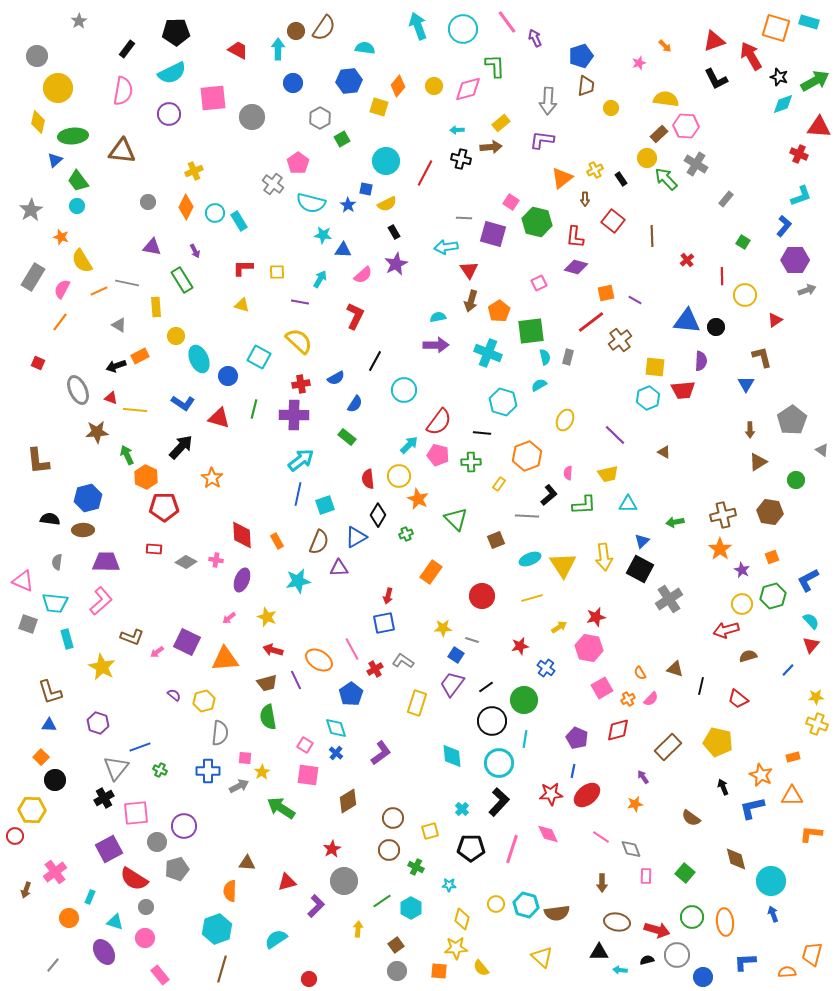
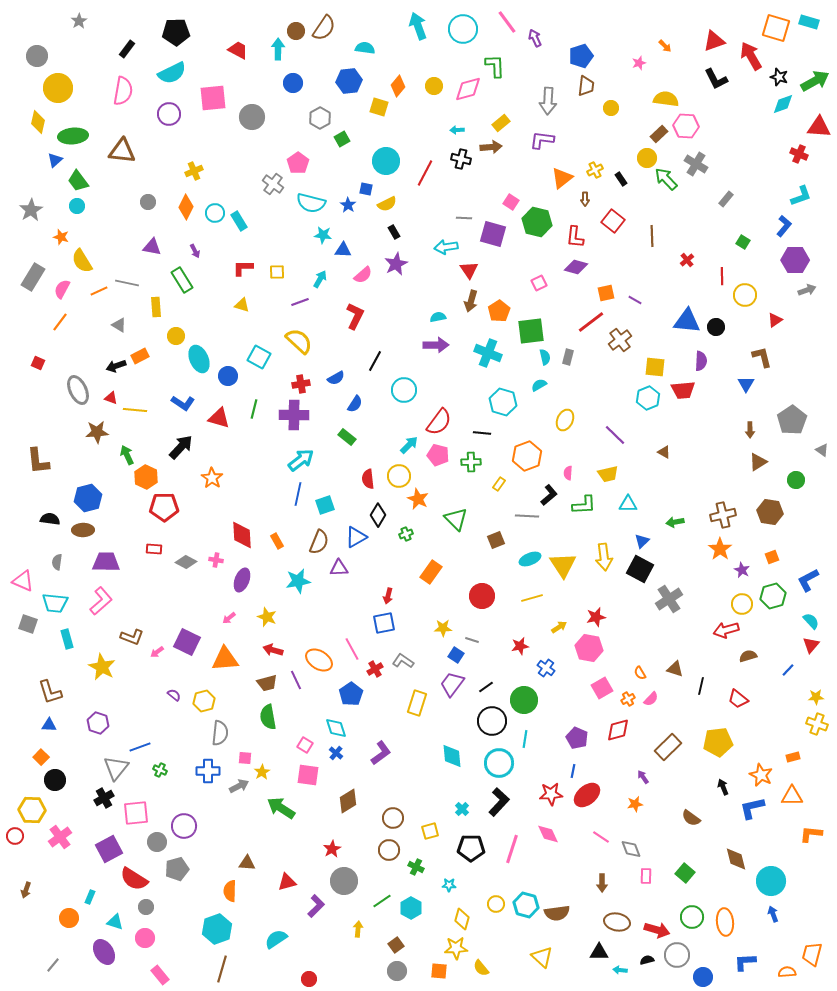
purple line at (300, 302): rotated 30 degrees counterclockwise
yellow pentagon at (718, 742): rotated 20 degrees counterclockwise
pink cross at (55, 872): moved 5 px right, 35 px up
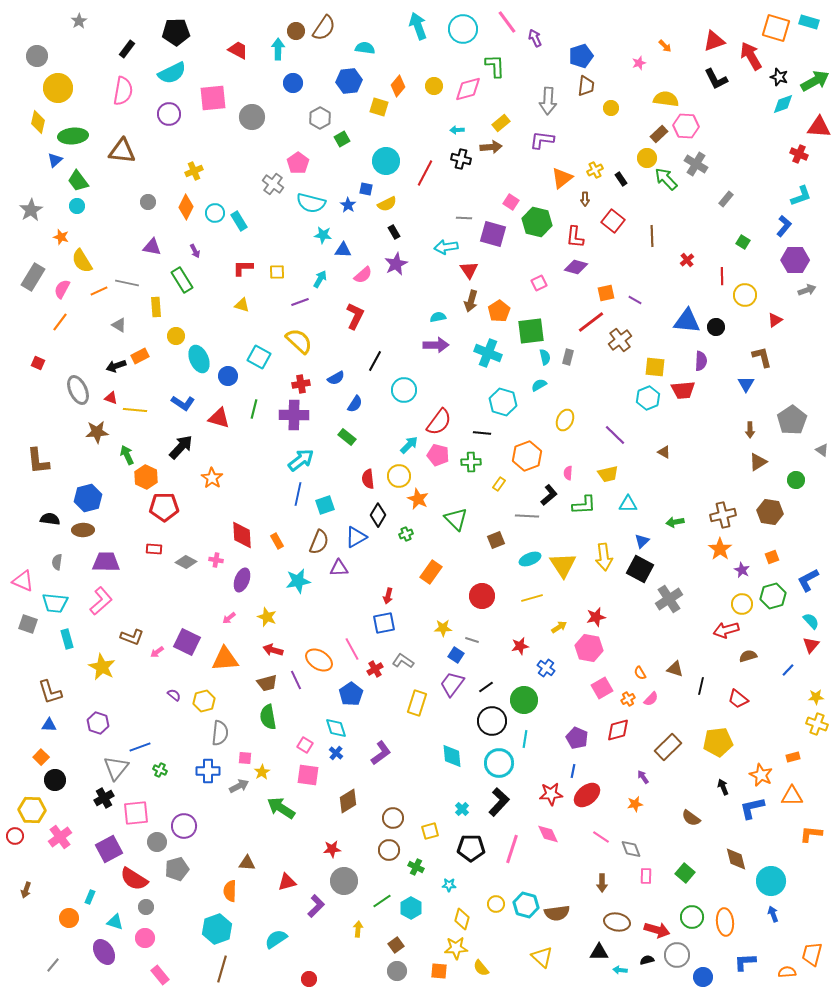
red star at (332, 849): rotated 24 degrees clockwise
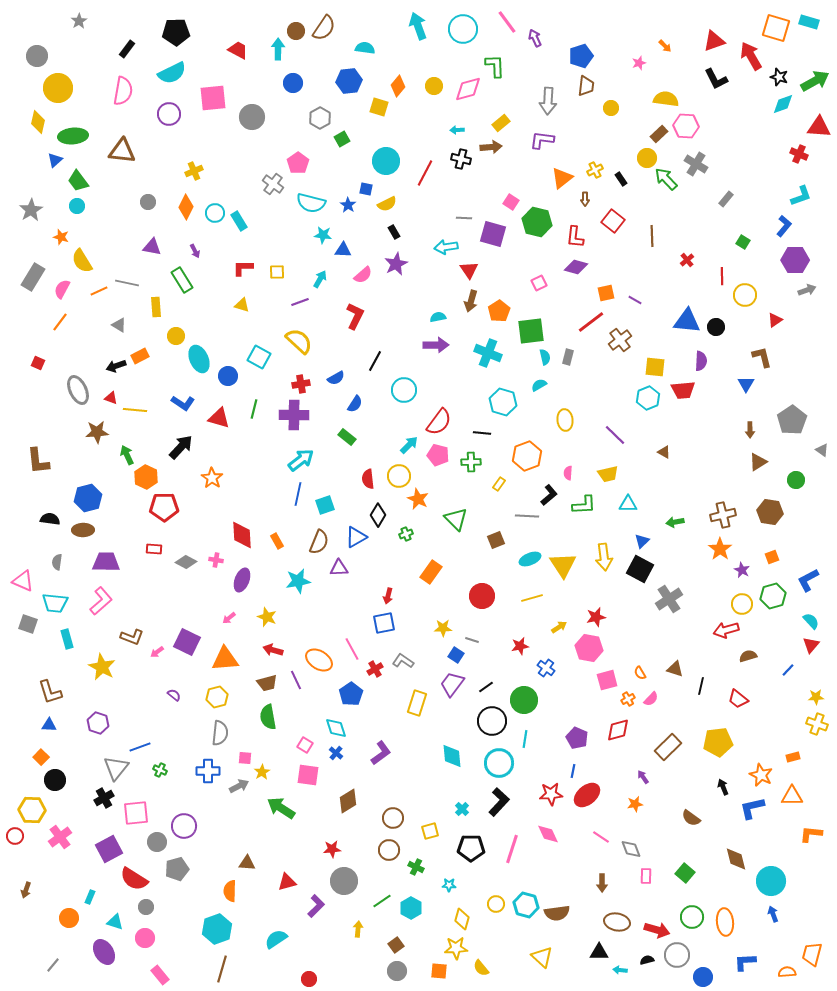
yellow ellipse at (565, 420): rotated 30 degrees counterclockwise
pink square at (602, 688): moved 5 px right, 8 px up; rotated 15 degrees clockwise
yellow hexagon at (204, 701): moved 13 px right, 4 px up
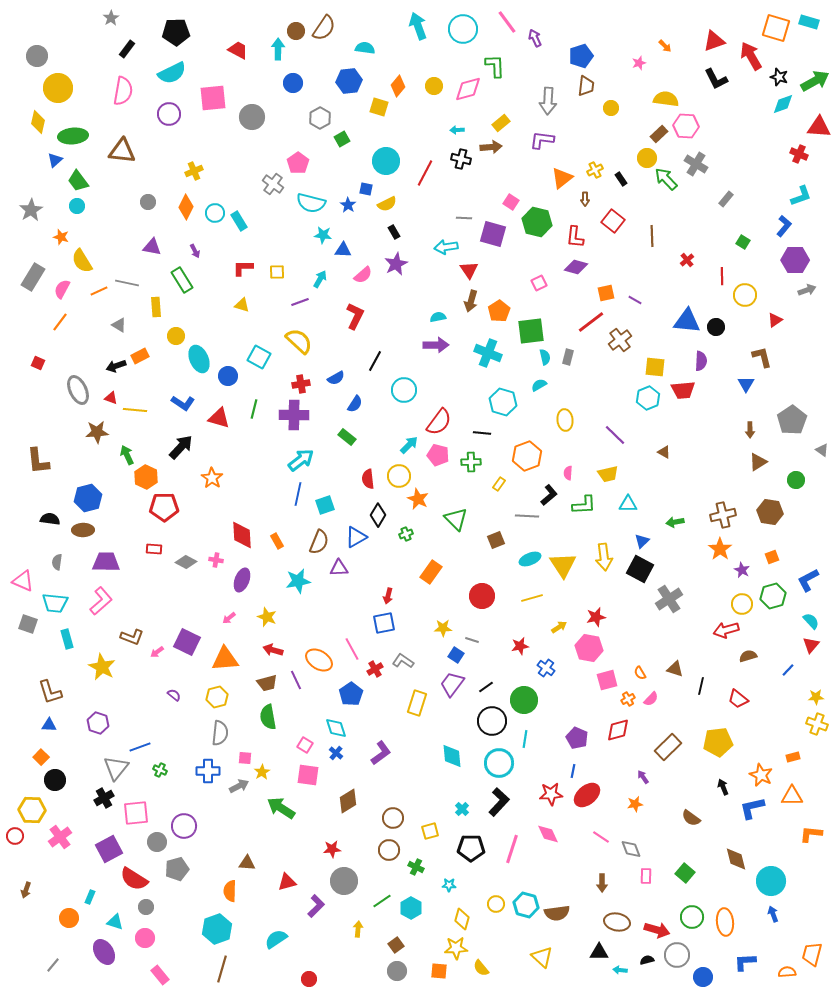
gray star at (79, 21): moved 32 px right, 3 px up
